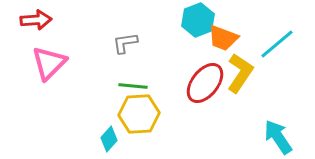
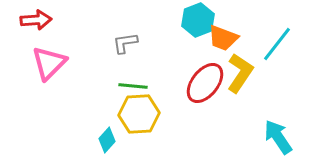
cyan line: rotated 12 degrees counterclockwise
cyan diamond: moved 2 px left, 1 px down
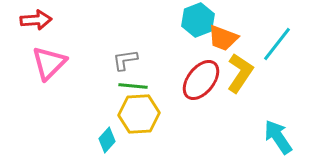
gray L-shape: moved 17 px down
red ellipse: moved 4 px left, 3 px up
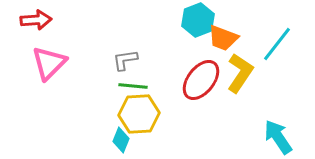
cyan diamond: moved 14 px right; rotated 20 degrees counterclockwise
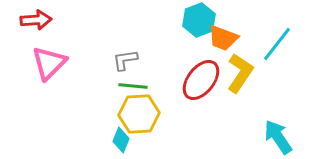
cyan hexagon: moved 1 px right
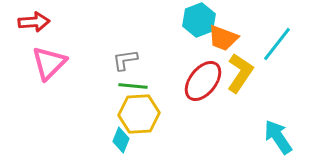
red arrow: moved 2 px left, 2 px down
red ellipse: moved 2 px right, 1 px down
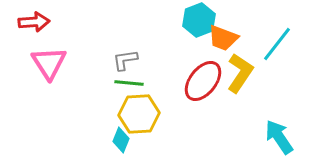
pink triangle: rotated 18 degrees counterclockwise
green line: moved 4 px left, 3 px up
cyan arrow: moved 1 px right
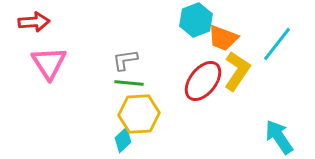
cyan hexagon: moved 3 px left
yellow L-shape: moved 3 px left, 2 px up
cyan diamond: moved 2 px right; rotated 25 degrees clockwise
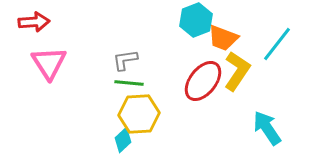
cyan arrow: moved 12 px left, 9 px up
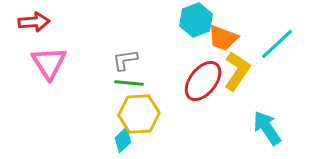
cyan line: rotated 9 degrees clockwise
